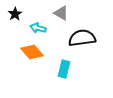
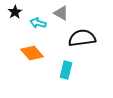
black star: moved 2 px up
cyan arrow: moved 5 px up
orange diamond: moved 1 px down
cyan rectangle: moved 2 px right, 1 px down
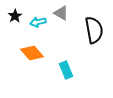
black star: moved 4 px down
cyan arrow: moved 1 px up; rotated 28 degrees counterclockwise
black semicircle: moved 12 px right, 8 px up; rotated 88 degrees clockwise
cyan rectangle: rotated 36 degrees counterclockwise
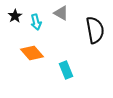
cyan arrow: moved 2 px left; rotated 91 degrees counterclockwise
black semicircle: moved 1 px right
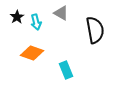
black star: moved 2 px right, 1 px down
orange diamond: rotated 30 degrees counterclockwise
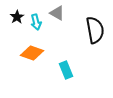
gray triangle: moved 4 px left
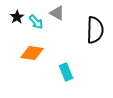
cyan arrow: rotated 28 degrees counterclockwise
black semicircle: rotated 12 degrees clockwise
orange diamond: rotated 10 degrees counterclockwise
cyan rectangle: moved 2 px down
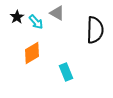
orange diamond: rotated 40 degrees counterclockwise
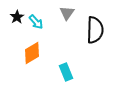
gray triangle: moved 10 px right; rotated 35 degrees clockwise
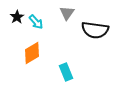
black semicircle: rotated 96 degrees clockwise
